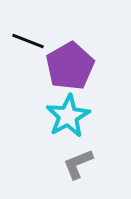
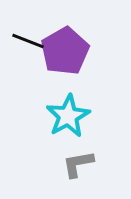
purple pentagon: moved 5 px left, 15 px up
gray L-shape: rotated 12 degrees clockwise
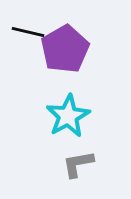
black line: moved 9 px up; rotated 8 degrees counterclockwise
purple pentagon: moved 2 px up
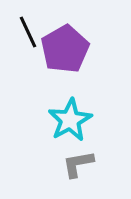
black line: rotated 52 degrees clockwise
cyan star: moved 2 px right, 4 px down
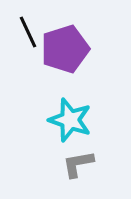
purple pentagon: rotated 12 degrees clockwise
cyan star: rotated 24 degrees counterclockwise
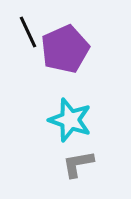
purple pentagon: rotated 6 degrees counterclockwise
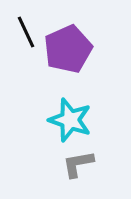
black line: moved 2 px left
purple pentagon: moved 3 px right
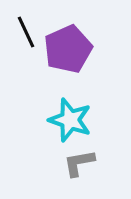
gray L-shape: moved 1 px right, 1 px up
